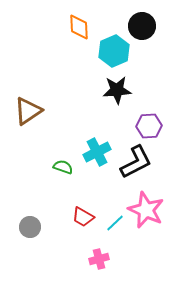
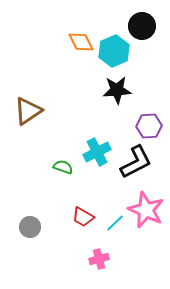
orange diamond: moved 2 px right, 15 px down; rotated 24 degrees counterclockwise
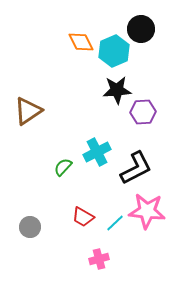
black circle: moved 1 px left, 3 px down
purple hexagon: moved 6 px left, 14 px up
black L-shape: moved 6 px down
green semicircle: rotated 66 degrees counterclockwise
pink star: moved 1 px right, 1 px down; rotated 18 degrees counterclockwise
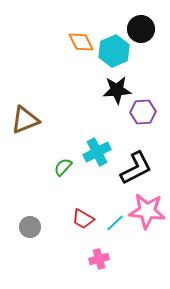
brown triangle: moved 3 px left, 9 px down; rotated 12 degrees clockwise
red trapezoid: moved 2 px down
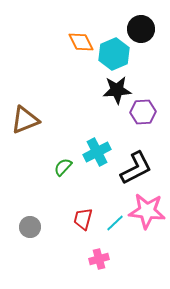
cyan hexagon: moved 3 px down
red trapezoid: rotated 75 degrees clockwise
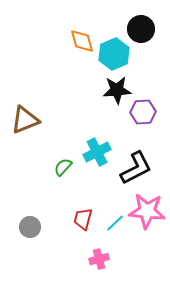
orange diamond: moved 1 px right, 1 px up; rotated 12 degrees clockwise
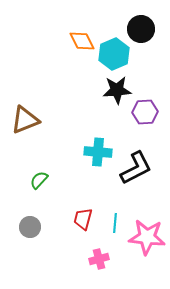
orange diamond: rotated 12 degrees counterclockwise
purple hexagon: moved 2 px right
cyan cross: moved 1 px right; rotated 32 degrees clockwise
green semicircle: moved 24 px left, 13 px down
pink star: moved 26 px down
cyan line: rotated 42 degrees counterclockwise
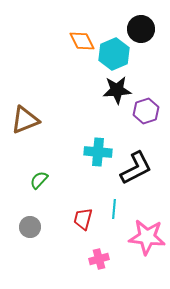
purple hexagon: moved 1 px right, 1 px up; rotated 15 degrees counterclockwise
cyan line: moved 1 px left, 14 px up
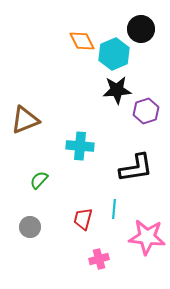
cyan cross: moved 18 px left, 6 px up
black L-shape: rotated 18 degrees clockwise
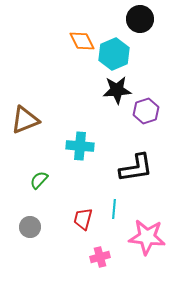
black circle: moved 1 px left, 10 px up
pink cross: moved 1 px right, 2 px up
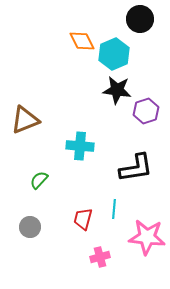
black star: rotated 12 degrees clockwise
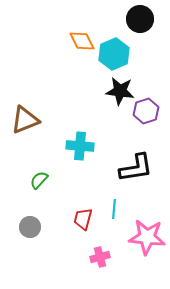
black star: moved 3 px right, 1 px down
